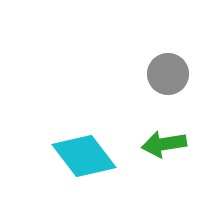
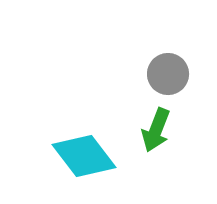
green arrow: moved 8 px left, 14 px up; rotated 60 degrees counterclockwise
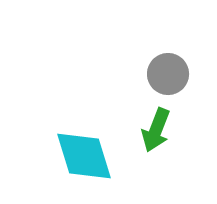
cyan diamond: rotated 20 degrees clockwise
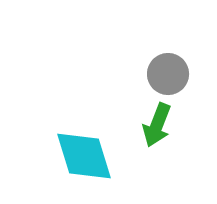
green arrow: moved 1 px right, 5 px up
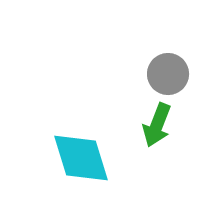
cyan diamond: moved 3 px left, 2 px down
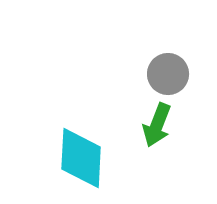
cyan diamond: rotated 20 degrees clockwise
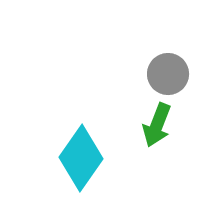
cyan diamond: rotated 32 degrees clockwise
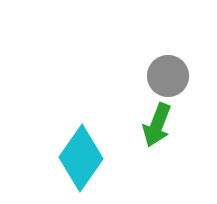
gray circle: moved 2 px down
